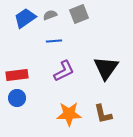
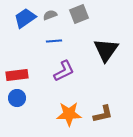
black triangle: moved 18 px up
brown L-shape: rotated 90 degrees counterclockwise
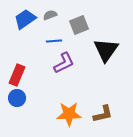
gray square: moved 11 px down
blue trapezoid: moved 1 px down
purple L-shape: moved 8 px up
red rectangle: rotated 60 degrees counterclockwise
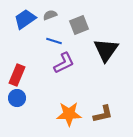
blue line: rotated 21 degrees clockwise
